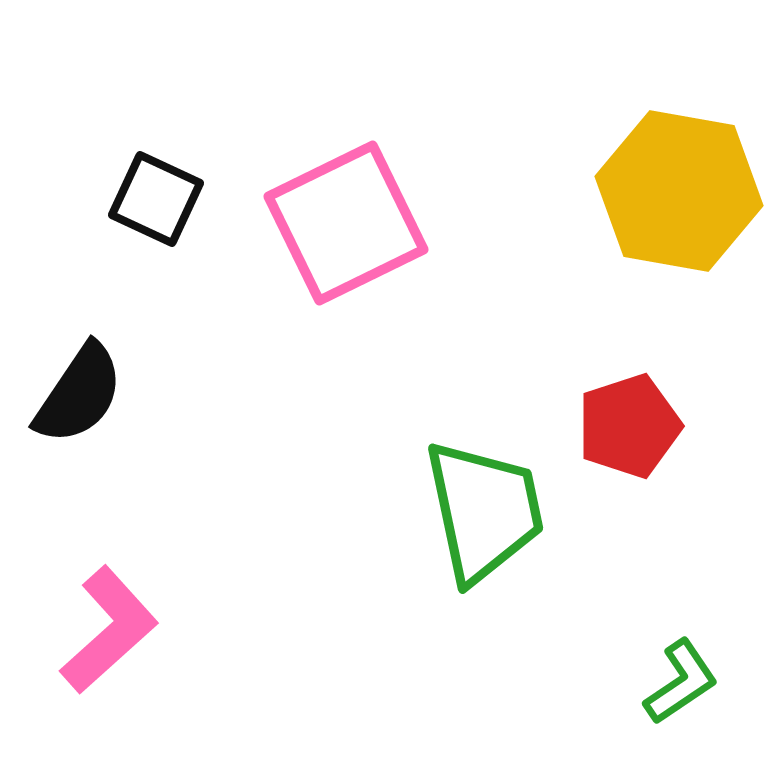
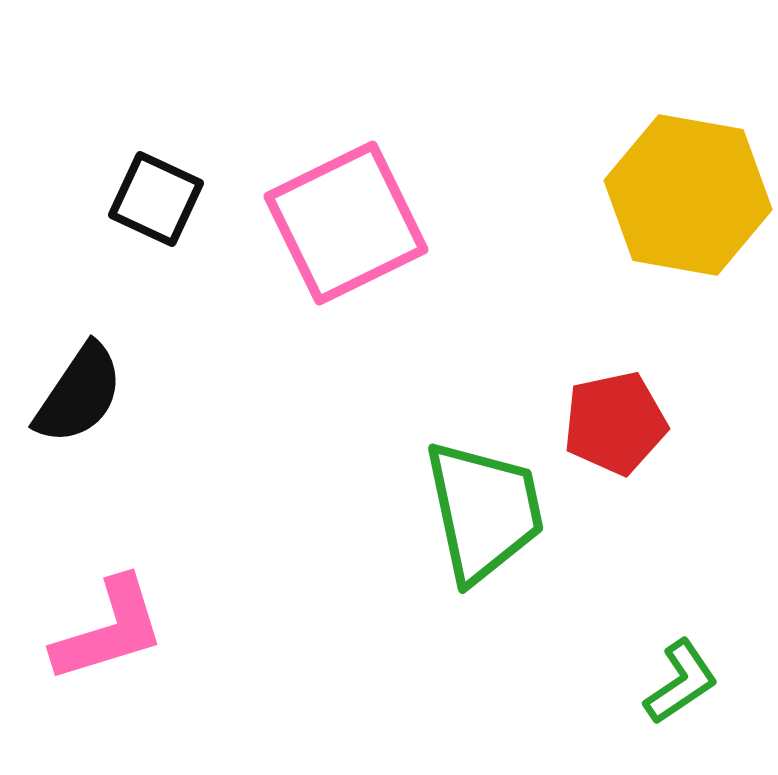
yellow hexagon: moved 9 px right, 4 px down
red pentagon: moved 14 px left, 3 px up; rotated 6 degrees clockwise
pink L-shape: rotated 25 degrees clockwise
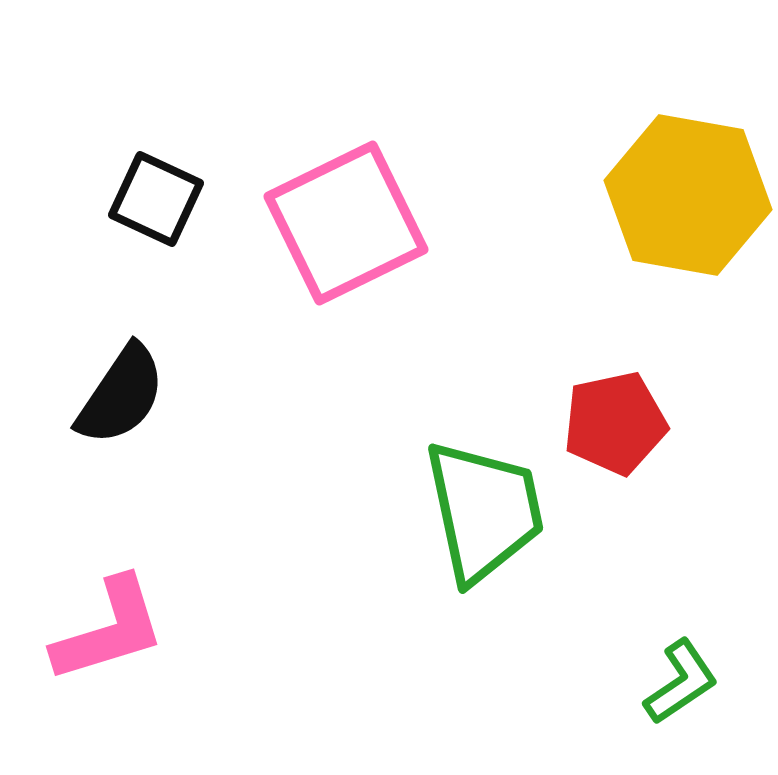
black semicircle: moved 42 px right, 1 px down
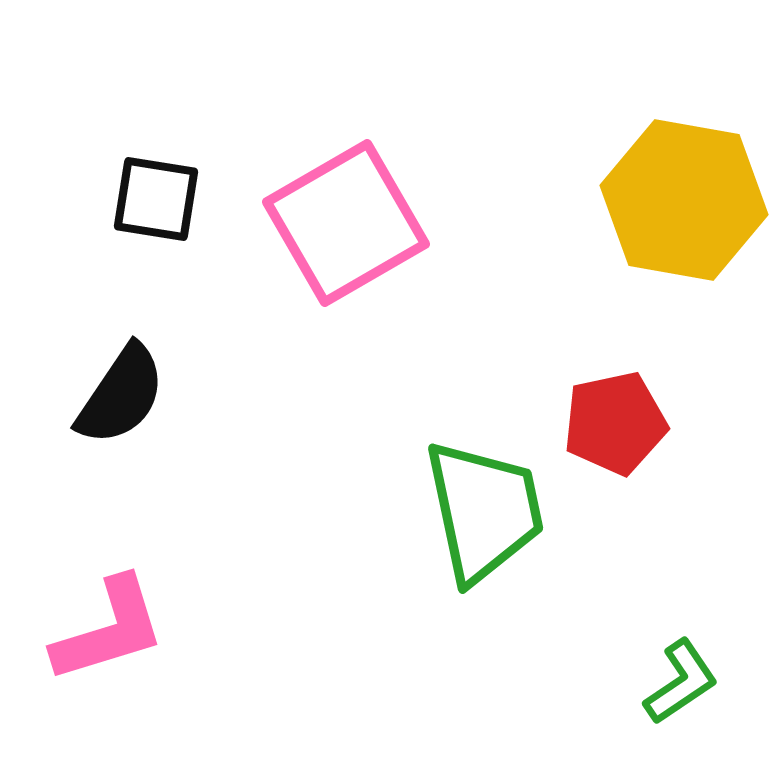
yellow hexagon: moved 4 px left, 5 px down
black square: rotated 16 degrees counterclockwise
pink square: rotated 4 degrees counterclockwise
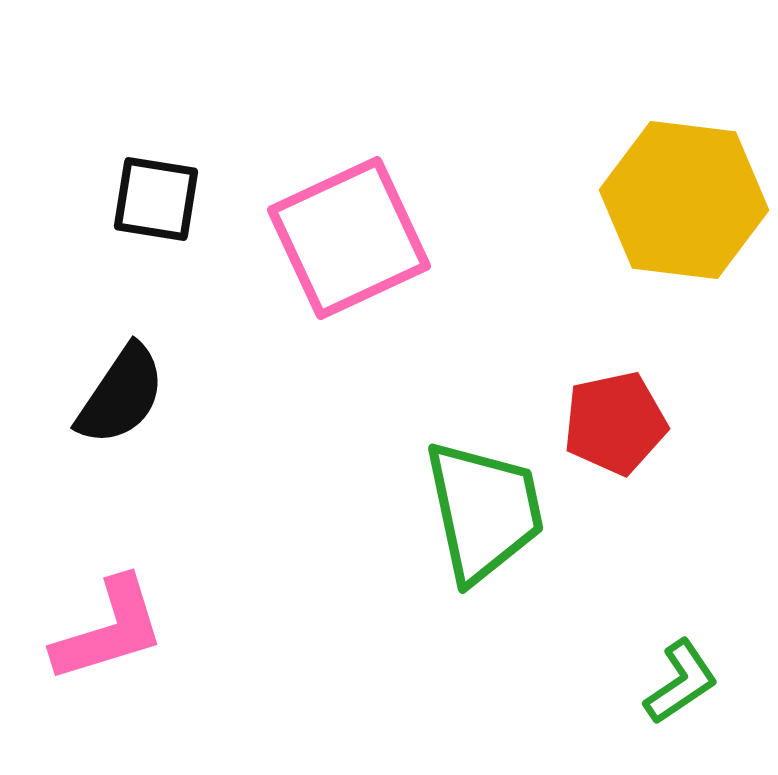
yellow hexagon: rotated 3 degrees counterclockwise
pink square: moved 3 px right, 15 px down; rotated 5 degrees clockwise
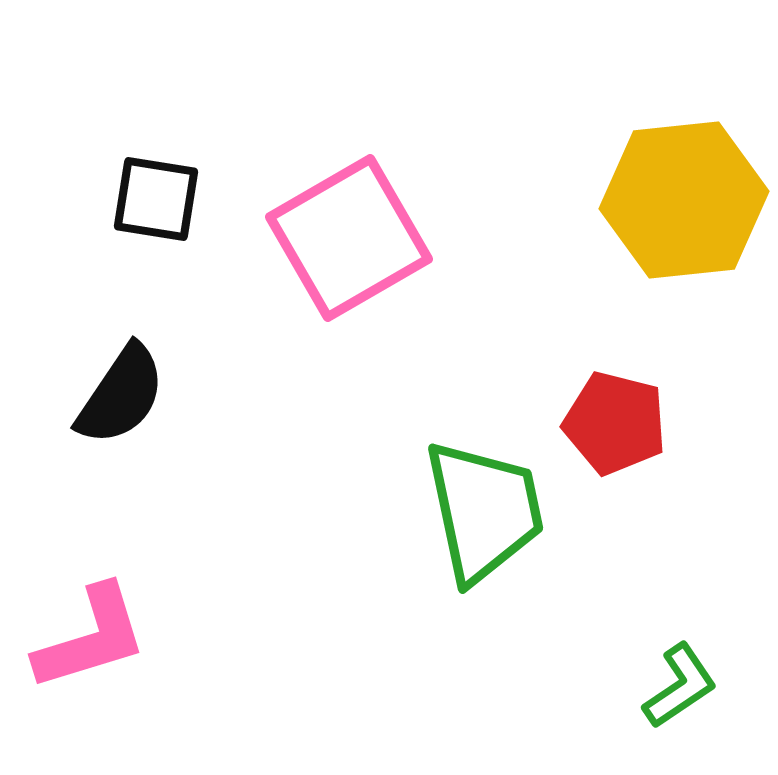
yellow hexagon: rotated 13 degrees counterclockwise
pink square: rotated 5 degrees counterclockwise
red pentagon: rotated 26 degrees clockwise
pink L-shape: moved 18 px left, 8 px down
green L-shape: moved 1 px left, 4 px down
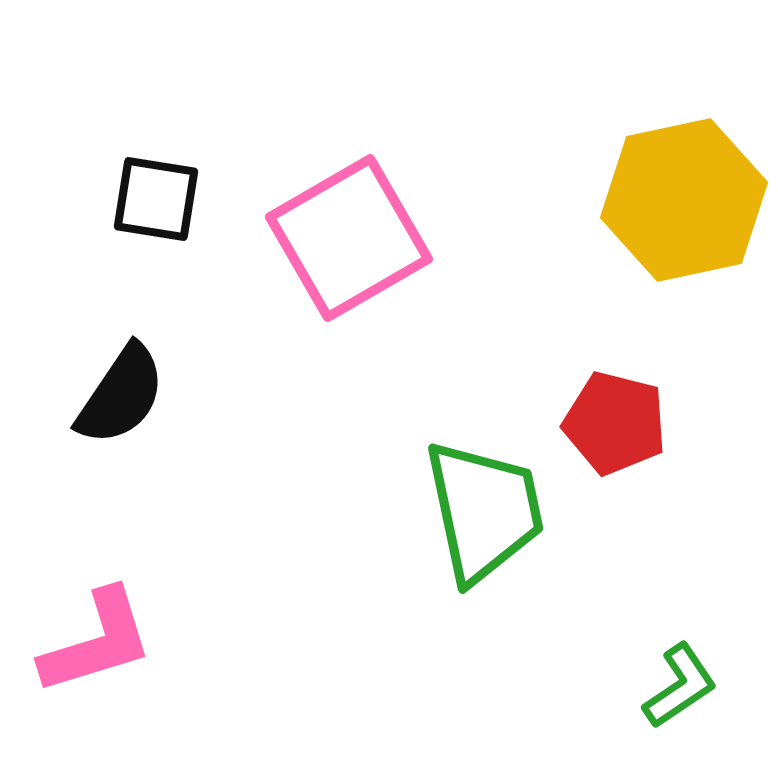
yellow hexagon: rotated 6 degrees counterclockwise
pink L-shape: moved 6 px right, 4 px down
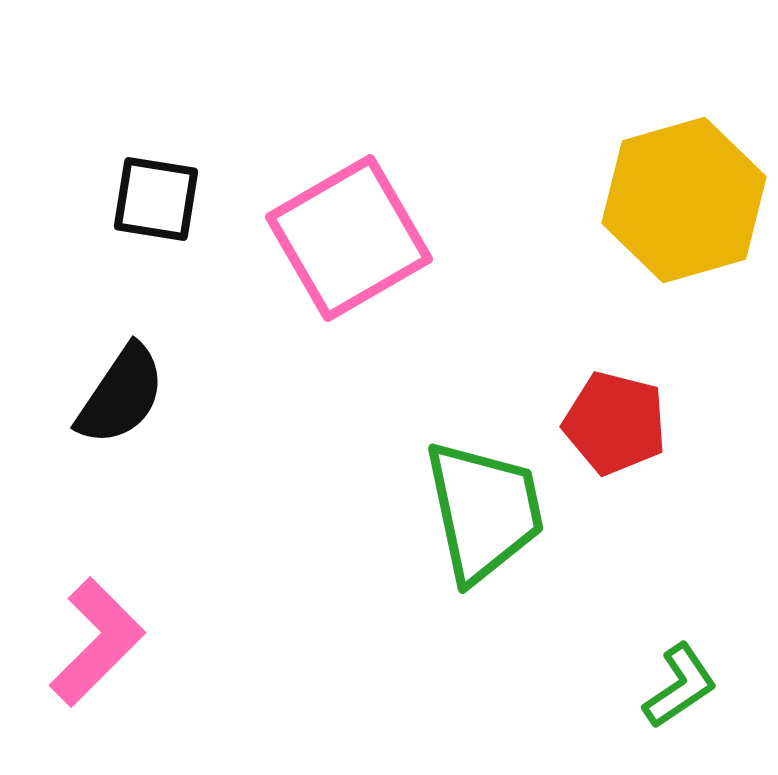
yellow hexagon: rotated 4 degrees counterclockwise
pink L-shape: rotated 28 degrees counterclockwise
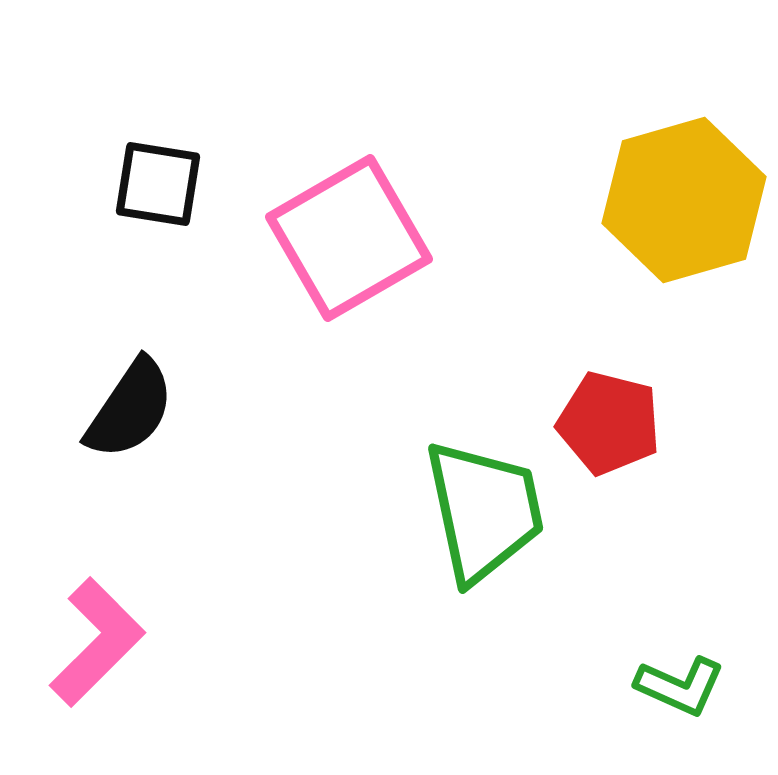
black square: moved 2 px right, 15 px up
black semicircle: moved 9 px right, 14 px down
red pentagon: moved 6 px left
green L-shape: rotated 58 degrees clockwise
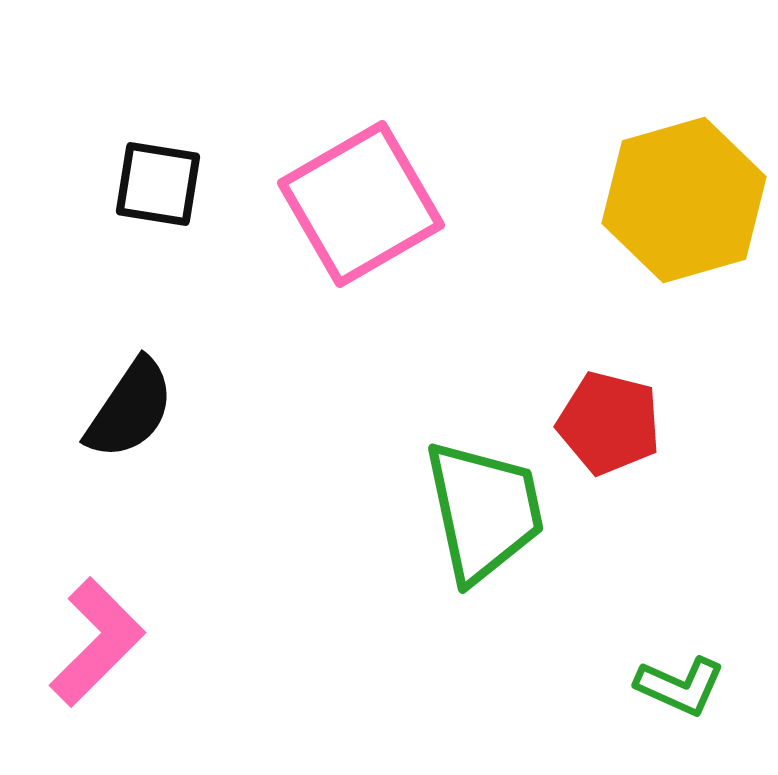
pink square: moved 12 px right, 34 px up
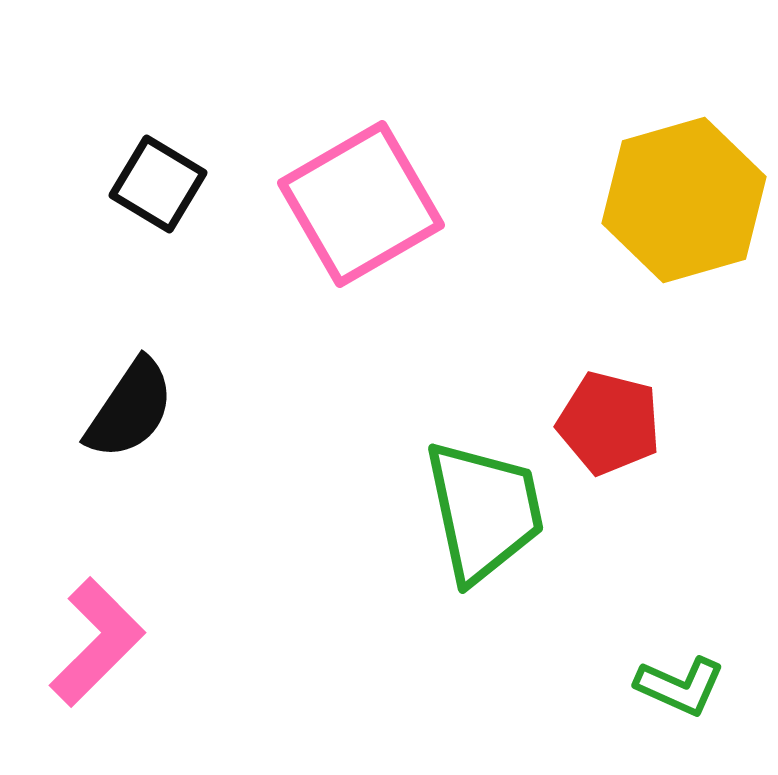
black square: rotated 22 degrees clockwise
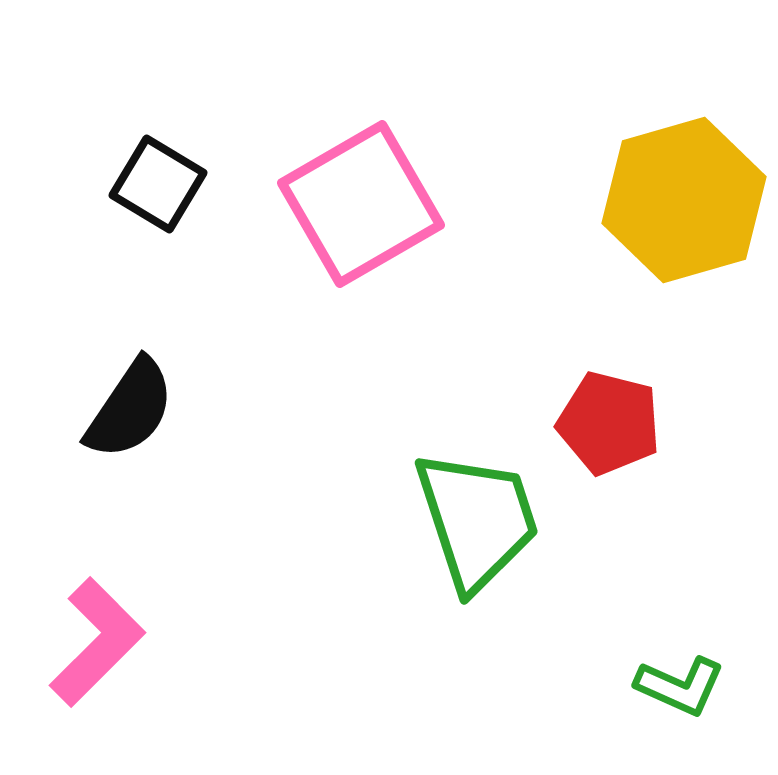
green trapezoid: moved 7 px left, 9 px down; rotated 6 degrees counterclockwise
